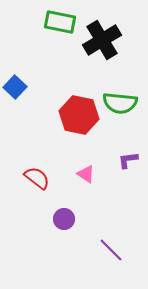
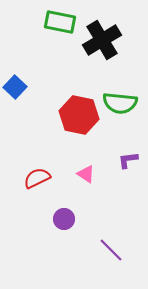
red semicircle: rotated 64 degrees counterclockwise
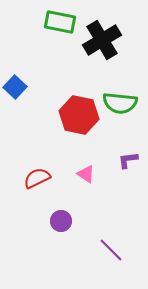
purple circle: moved 3 px left, 2 px down
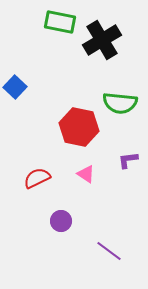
red hexagon: moved 12 px down
purple line: moved 2 px left, 1 px down; rotated 8 degrees counterclockwise
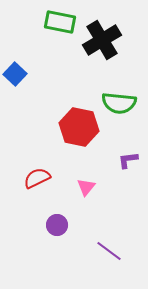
blue square: moved 13 px up
green semicircle: moved 1 px left
pink triangle: moved 13 px down; rotated 36 degrees clockwise
purple circle: moved 4 px left, 4 px down
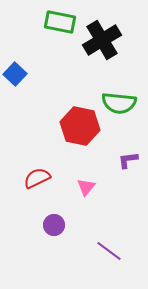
red hexagon: moved 1 px right, 1 px up
purple circle: moved 3 px left
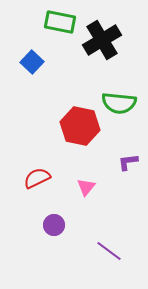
blue square: moved 17 px right, 12 px up
purple L-shape: moved 2 px down
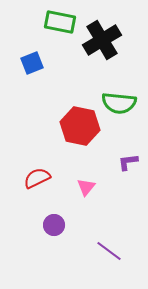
blue square: moved 1 px down; rotated 25 degrees clockwise
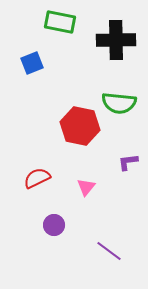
black cross: moved 14 px right; rotated 30 degrees clockwise
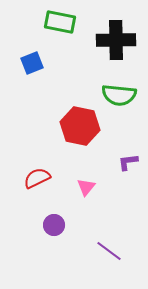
green semicircle: moved 8 px up
